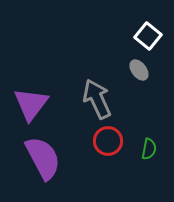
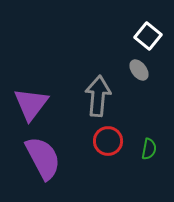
gray arrow: moved 1 px right, 3 px up; rotated 30 degrees clockwise
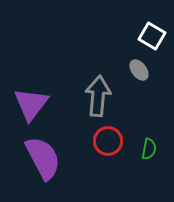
white square: moved 4 px right; rotated 8 degrees counterclockwise
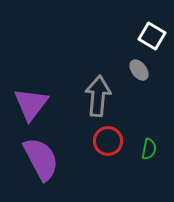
purple semicircle: moved 2 px left, 1 px down
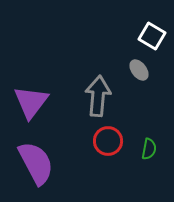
purple triangle: moved 2 px up
purple semicircle: moved 5 px left, 4 px down
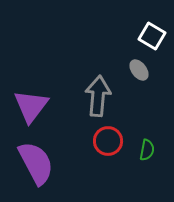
purple triangle: moved 4 px down
green semicircle: moved 2 px left, 1 px down
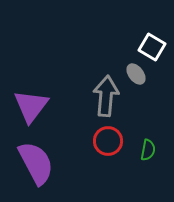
white square: moved 11 px down
gray ellipse: moved 3 px left, 4 px down
gray arrow: moved 8 px right
green semicircle: moved 1 px right
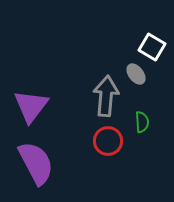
green semicircle: moved 6 px left, 28 px up; rotated 15 degrees counterclockwise
